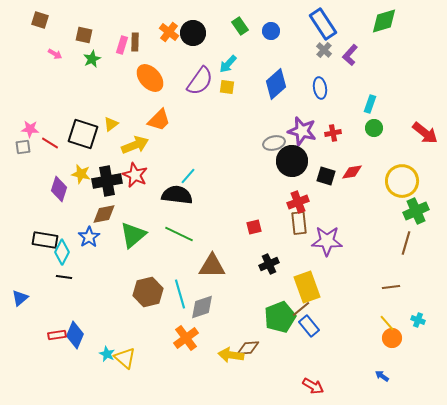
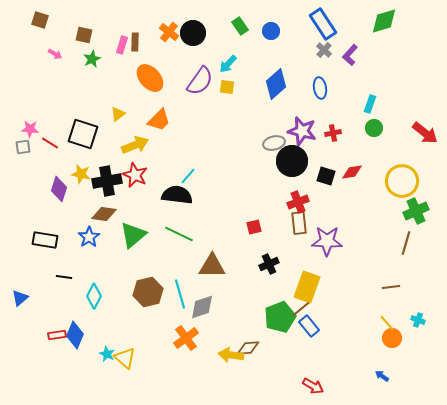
yellow triangle at (111, 124): moved 7 px right, 10 px up
brown diamond at (104, 214): rotated 20 degrees clockwise
cyan diamond at (62, 252): moved 32 px right, 44 px down
yellow rectangle at (307, 287): rotated 40 degrees clockwise
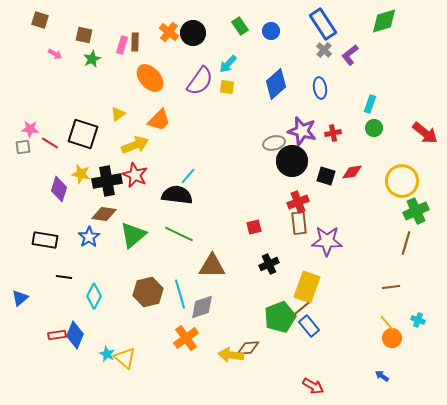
purple L-shape at (350, 55): rotated 10 degrees clockwise
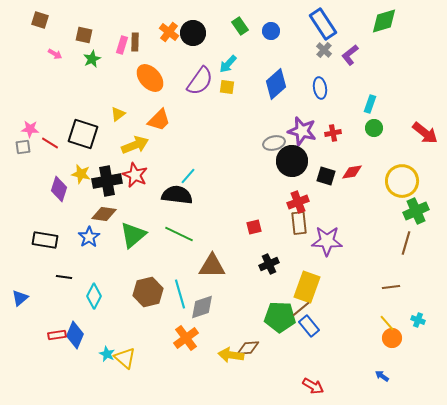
green pentagon at (280, 317): rotated 24 degrees clockwise
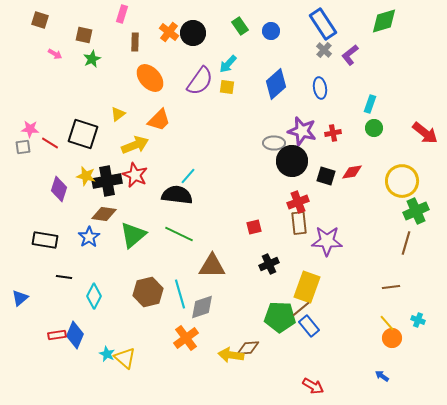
pink rectangle at (122, 45): moved 31 px up
gray ellipse at (274, 143): rotated 15 degrees clockwise
yellow star at (81, 174): moved 5 px right, 2 px down
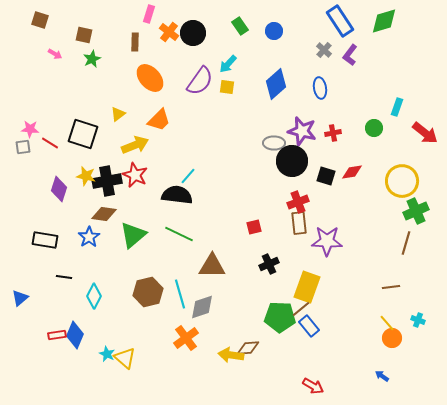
pink rectangle at (122, 14): moved 27 px right
blue rectangle at (323, 24): moved 17 px right, 3 px up
blue circle at (271, 31): moved 3 px right
purple L-shape at (350, 55): rotated 15 degrees counterclockwise
cyan rectangle at (370, 104): moved 27 px right, 3 px down
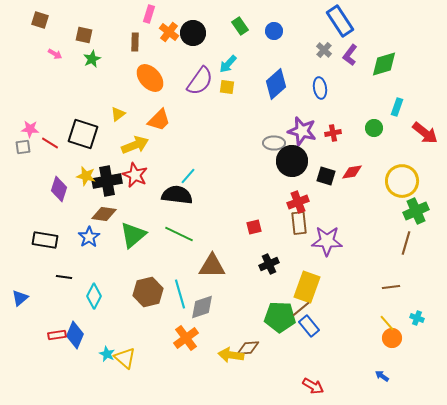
green diamond at (384, 21): moved 43 px down
cyan cross at (418, 320): moved 1 px left, 2 px up
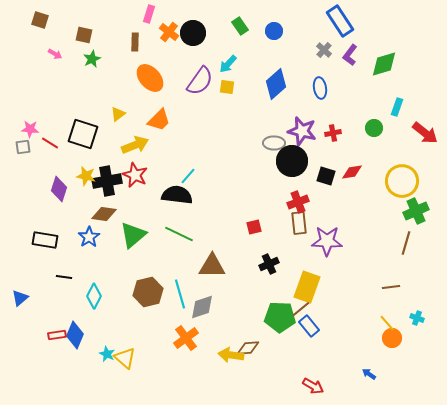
blue arrow at (382, 376): moved 13 px left, 2 px up
